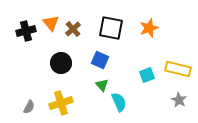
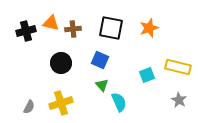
orange triangle: rotated 36 degrees counterclockwise
brown cross: rotated 35 degrees clockwise
yellow rectangle: moved 2 px up
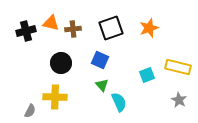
black square: rotated 30 degrees counterclockwise
yellow cross: moved 6 px left, 6 px up; rotated 20 degrees clockwise
gray semicircle: moved 1 px right, 4 px down
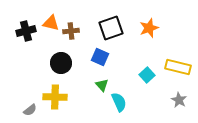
brown cross: moved 2 px left, 2 px down
blue square: moved 3 px up
cyan square: rotated 21 degrees counterclockwise
gray semicircle: moved 1 px up; rotated 24 degrees clockwise
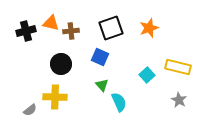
black circle: moved 1 px down
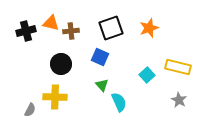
gray semicircle: rotated 24 degrees counterclockwise
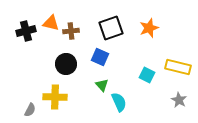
black circle: moved 5 px right
cyan square: rotated 21 degrees counterclockwise
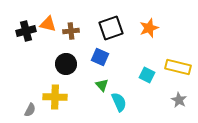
orange triangle: moved 3 px left, 1 px down
